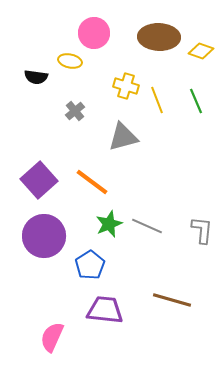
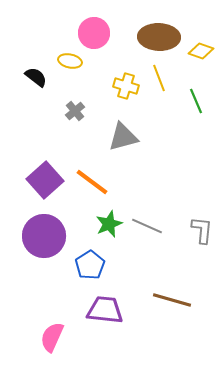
black semicircle: rotated 150 degrees counterclockwise
yellow line: moved 2 px right, 22 px up
purple square: moved 6 px right
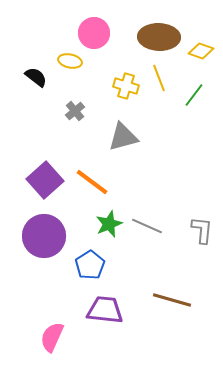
green line: moved 2 px left, 6 px up; rotated 60 degrees clockwise
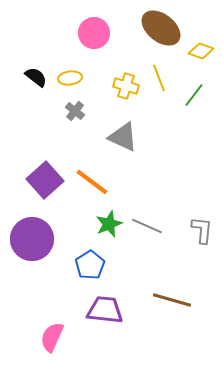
brown ellipse: moved 2 px right, 9 px up; rotated 36 degrees clockwise
yellow ellipse: moved 17 px down; rotated 20 degrees counterclockwise
gray cross: rotated 12 degrees counterclockwise
gray triangle: rotated 40 degrees clockwise
purple circle: moved 12 px left, 3 px down
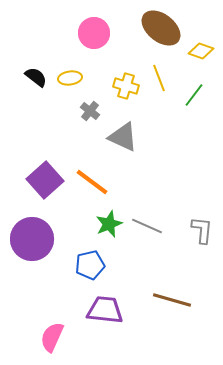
gray cross: moved 15 px right
blue pentagon: rotated 20 degrees clockwise
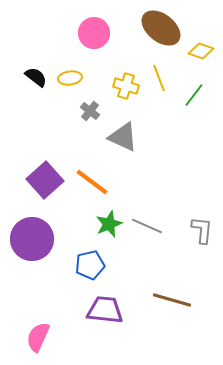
pink semicircle: moved 14 px left
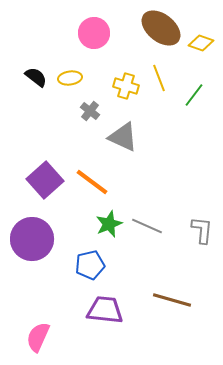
yellow diamond: moved 8 px up
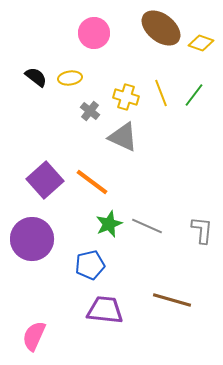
yellow line: moved 2 px right, 15 px down
yellow cross: moved 11 px down
pink semicircle: moved 4 px left, 1 px up
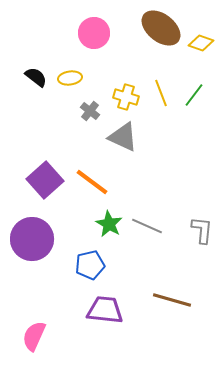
green star: rotated 20 degrees counterclockwise
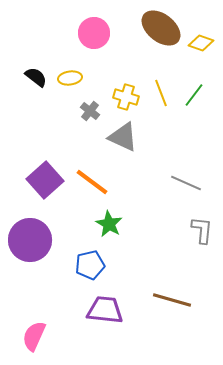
gray line: moved 39 px right, 43 px up
purple circle: moved 2 px left, 1 px down
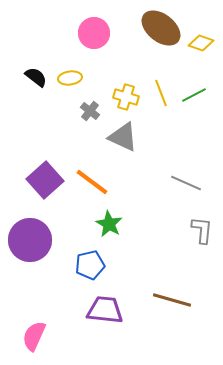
green line: rotated 25 degrees clockwise
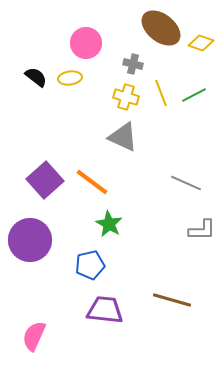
pink circle: moved 8 px left, 10 px down
gray cross: moved 43 px right, 47 px up; rotated 24 degrees counterclockwise
gray L-shape: rotated 84 degrees clockwise
